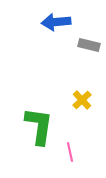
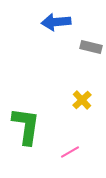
gray rectangle: moved 2 px right, 2 px down
green L-shape: moved 13 px left
pink line: rotated 72 degrees clockwise
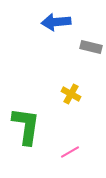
yellow cross: moved 11 px left, 6 px up; rotated 18 degrees counterclockwise
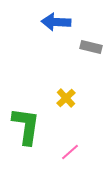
blue arrow: rotated 8 degrees clockwise
yellow cross: moved 5 px left, 4 px down; rotated 18 degrees clockwise
pink line: rotated 12 degrees counterclockwise
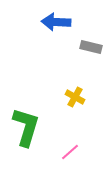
yellow cross: moved 9 px right, 1 px up; rotated 18 degrees counterclockwise
green L-shape: moved 1 px down; rotated 9 degrees clockwise
